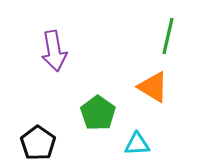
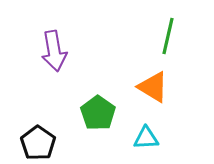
cyan triangle: moved 9 px right, 6 px up
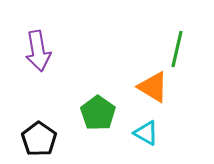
green line: moved 9 px right, 13 px down
purple arrow: moved 16 px left
cyan triangle: moved 5 px up; rotated 32 degrees clockwise
black pentagon: moved 1 px right, 4 px up
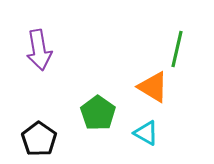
purple arrow: moved 1 px right, 1 px up
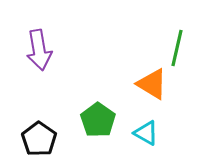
green line: moved 1 px up
orange triangle: moved 1 px left, 3 px up
green pentagon: moved 7 px down
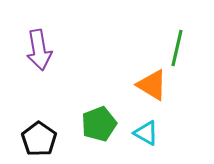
orange triangle: moved 1 px down
green pentagon: moved 1 px right, 4 px down; rotated 16 degrees clockwise
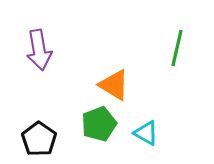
orange triangle: moved 38 px left
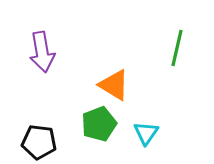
purple arrow: moved 3 px right, 2 px down
cyan triangle: rotated 36 degrees clockwise
black pentagon: moved 3 px down; rotated 28 degrees counterclockwise
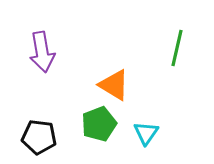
black pentagon: moved 5 px up
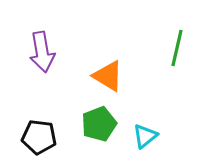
orange triangle: moved 6 px left, 9 px up
cyan triangle: moved 1 px left, 3 px down; rotated 16 degrees clockwise
